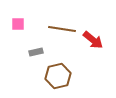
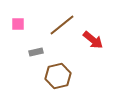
brown line: moved 4 px up; rotated 48 degrees counterclockwise
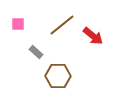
red arrow: moved 4 px up
gray rectangle: rotated 56 degrees clockwise
brown hexagon: rotated 15 degrees clockwise
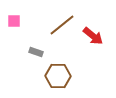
pink square: moved 4 px left, 3 px up
gray rectangle: rotated 24 degrees counterclockwise
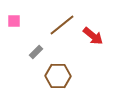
gray rectangle: rotated 64 degrees counterclockwise
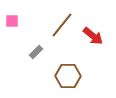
pink square: moved 2 px left
brown line: rotated 12 degrees counterclockwise
brown hexagon: moved 10 px right
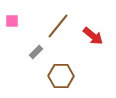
brown line: moved 4 px left, 1 px down
brown hexagon: moved 7 px left
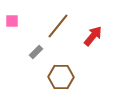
red arrow: rotated 90 degrees counterclockwise
brown hexagon: moved 1 px down
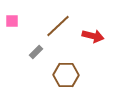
brown line: rotated 8 degrees clockwise
red arrow: rotated 65 degrees clockwise
brown hexagon: moved 5 px right, 2 px up
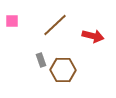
brown line: moved 3 px left, 1 px up
gray rectangle: moved 5 px right, 8 px down; rotated 64 degrees counterclockwise
brown hexagon: moved 3 px left, 5 px up
